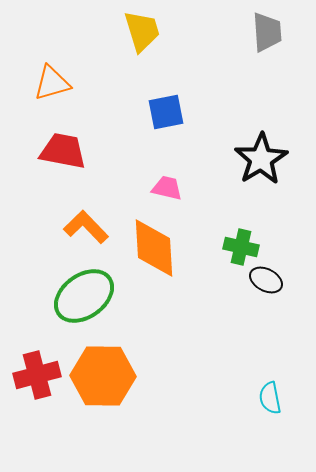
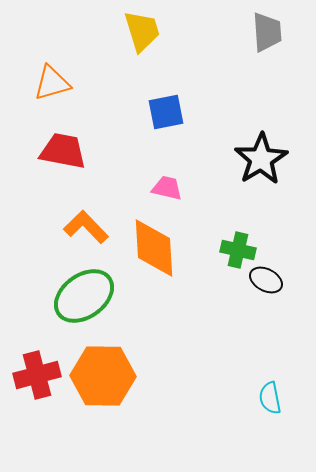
green cross: moved 3 px left, 3 px down
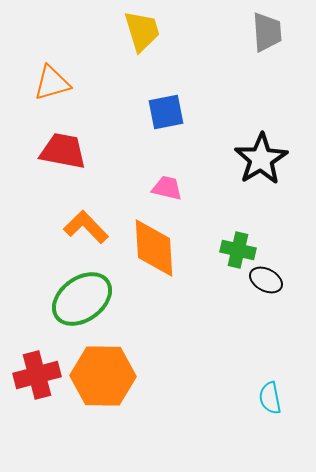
green ellipse: moved 2 px left, 3 px down
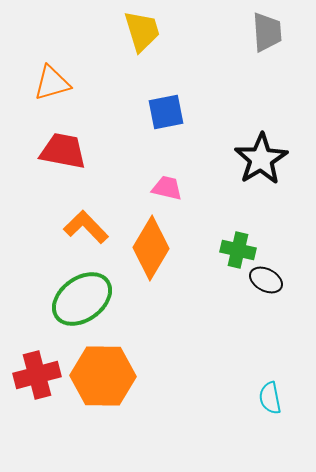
orange diamond: moved 3 px left; rotated 34 degrees clockwise
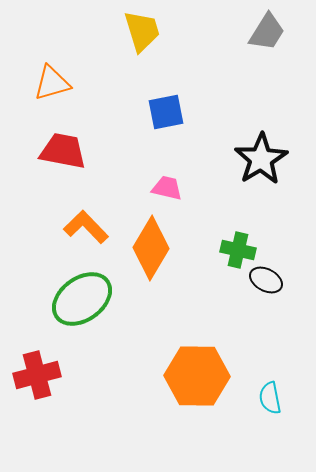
gray trapezoid: rotated 36 degrees clockwise
orange hexagon: moved 94 px right
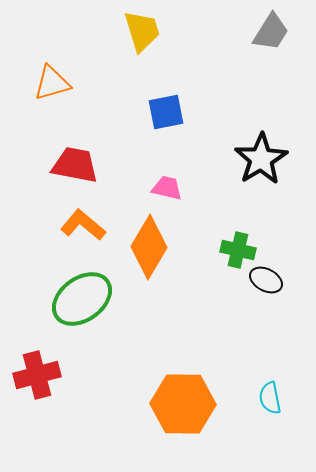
gray trapezoid: moved 4 px right
red trapezoid: moved 12 px right, 14 px down
orange L-shape: moved 3 px left, 2 px up; rotated 6 degrees counterclockwise
orange diamond: moved 2 px left, 1 px up
orange hexagon: moved 14 px left, 28 px down
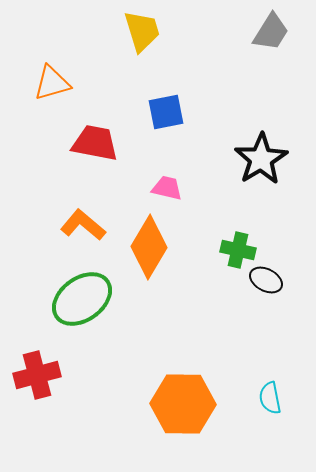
red trapezoid: moved 20 px right, 22 px up
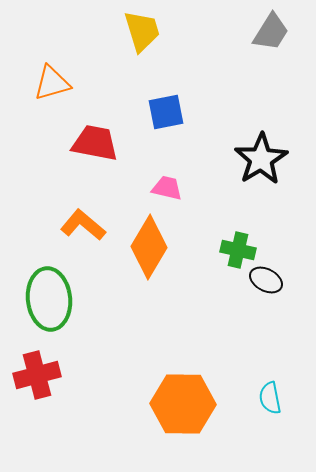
green ellipse: moved 33 px left; rotated 60 degrees counterclockwise
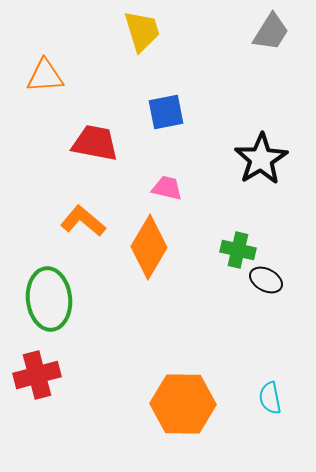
orange triangle: moved 7 px left, 7 px up; rotated 12 degrees clockwise
orange L-shape: moved 4 px up
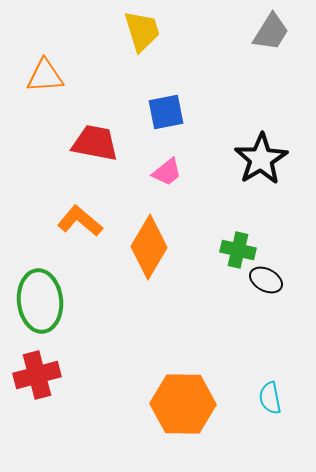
pink trapezoid: moved 16 px up; rotated 128 degrees clockwise
orange L-shape: moved 3 px left
green ellipse: moved 9 px left, 2 px down
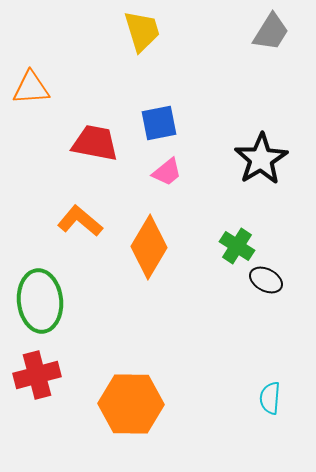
orange triangle: moved 14 px left, 12 px down
blue square: moved 7 px left, 11 px down
green cross: moved 1 px left, 4 px up; rotated 20 degrees clockwise
cyan semicircle: rotated 16 degrees clockwise
orange hexagon: moved 52 px left
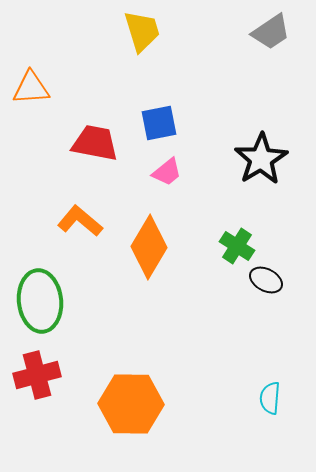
gray trapezoid: rotated 24 degrees clockwise
